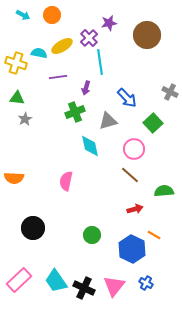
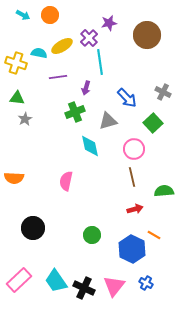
orange circle: moved 2 px left
gray cross: moved 7 px left
brown line: moved 2 px right, 2 px down; rotated 36 degrees clockwise
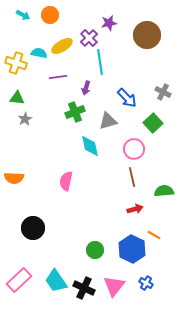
green circle: moved 3 px right, 15 px down
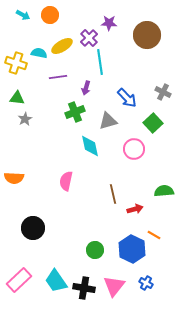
purple star: rotated 14 degrees clockwise
brown line: moved 19 px left, 17 px down
black cross: rotated 15 degrees counterclockwise
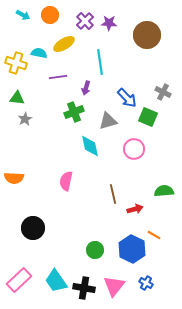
purple cross: moved 4 px left, 17 px up
yellow ellipse: moved 2 px right, 2 px up
green cross: moved 1 px left
green square: moved 5 px left, 6 px up; rotated 24 degrees counterclockwise
